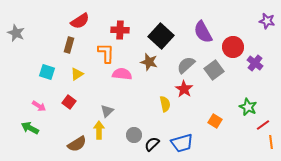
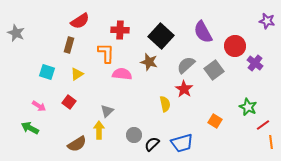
red circle: moved 2 px right, 1 px up
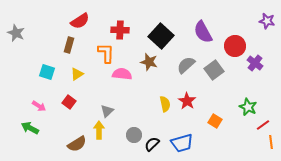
red star: moved 3 px right, 12 px down
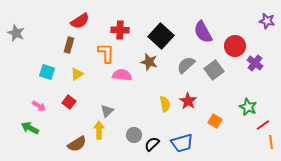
pink semicircle: moved 1 px down
red star: moved 1 px right
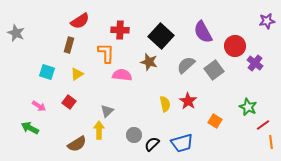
purple star: rotated 21 degrees counterclockwise
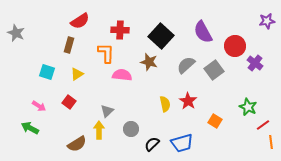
gray circle: moved 3 px left, 6 px up
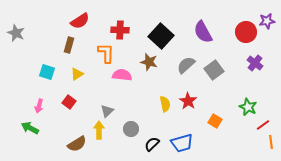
red circle: moved 11 px right, 14 px up
pink arrow: rotated 72 degrees clockwise
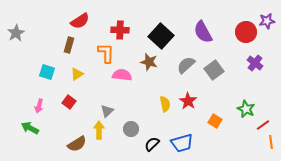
gray star: rotated 18 degrees clockwise
green star: moved 2 px left, 2 px down
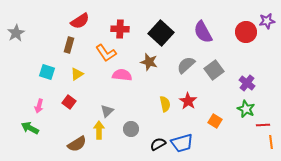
red cross: moved 1 px up
black square: moved 3 px up
orange L-shape: rotated 145 degrees clockwise
purple cross: moved 8 px left, 20 px down
red line: rotated 32 degrees clockwise
black semicircle: moved 6 px right; rotated 14 degrees clockwise
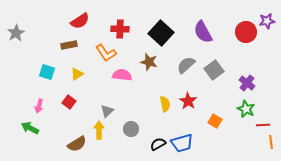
brown rectangle: rotated 63 degrees clockwise
